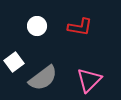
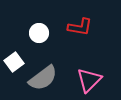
white circle: moved 2 px right, 7 px down
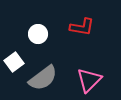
red L-shape: moved 2 px right
white circle: moved 1 px left, 1 px down
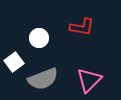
white circle: moved 1 px right, 4 px down
gray semicircle: moved 1 px down; rotated 16 degrees clockwise
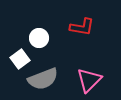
white square: moved 6 px right, 3 px up
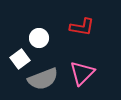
pink triangle: moved 7 px left, 7 px up
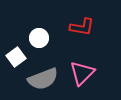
white square: moved 4 px left, 2 px up
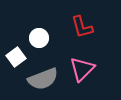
red L-shape: rotated 65 degrees clockwise
pink triangle: moved 4 px up
